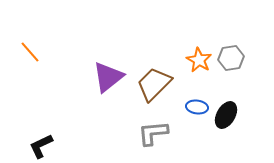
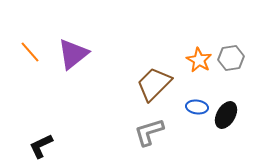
purple triangle: moved 35 px left, 23 px up
gray L-shape: moved 4 px left, 1 px up; rotated 12 degrees counterclockwise
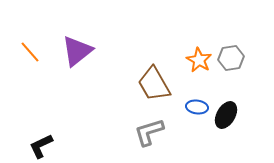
purple triangle: moved 4 px right, 3 px up
brown trapezoid: rotated 75 degrees counterclockwise
